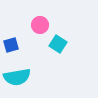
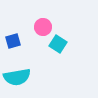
pink circle: moved 3 px right, 2 px down
blue square: moved 2 px right, 4 px up
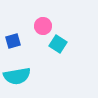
pink circle: moved 1 px up
cyan semicircle: moved 1 px up
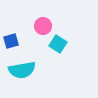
blue square: moved 2 px left
cyan semicircle: moved 5 px right, 6 px up
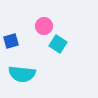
pink circle: moved 1 px right
cyan semicircle: moved 4 px down; rotated 16 degrees clockwise
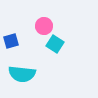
cyan square: moved 3 px left
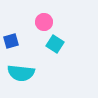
pink circle: moved 4 px up
cyan semicircle: moved 1 px left, 1 px up
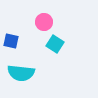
blue square: rotated 28 degrees clockwise
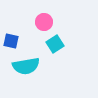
cyan square: rotated 24 degrees clockwise
cyan semicircle: moved 5 px right, 7 px up; rotated 16 degrees counterclockwise
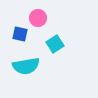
pink circle: moved 6 px left, 4 px up
blue square: moved 9 px right, 7 px up
